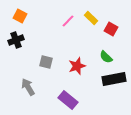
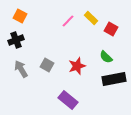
gray square: moved 1 px right, 3 px down; rotated 16 degrees clockwise
gray arrow: moved 7 px left, 18 px up
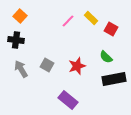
orange square: rotated 16 degrees clockwise
black cross: rotated 28 degrees clockwise
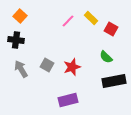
red star: moved 5 px left, 1 px down
black rectangle: moved 2 px down
purple rectangle: rotated 54 degrees counterclockwise
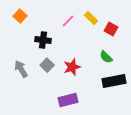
black cross: moved 27 px right
gray square: rotated 16 degrees clockwise
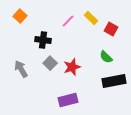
gray square: moved 3 px right, 2 px up
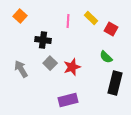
pink line: rotated 40 degrees counterclockwise
black rectangle: moved 1 px right, 2 px down; rotated 65 degrees counterclockwise
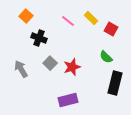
orange square: moved 6 px right
pink line: rotated 56 degrees counterclockwise
black cross: moved 4 px left, 2 px up; rotated 14 degrees clockwise
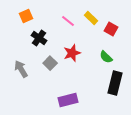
orange square: rotated 24 degrees clockwise
black cross: rotated 14 degrees clockwise
red star: moved 14 px up
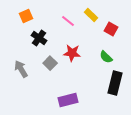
yellow rectangle: moved 3 px up
red star: rotated 24 degrees clockwise
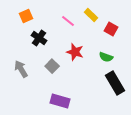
red star: moved 3 px right, 1 px up; rotated 12 degrees clockwise
green semicircle: rotated 24 degrees counterclockwise
gray square: moved 2 px right, 3 px down
black rectangle: rotated 45 degrees counterclockwise
purple rectangle: moved 8 px left, 1 px down; rotated 30 degrees clockwise
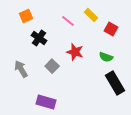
purple rectangle: moved 14 px left, 1 px down
